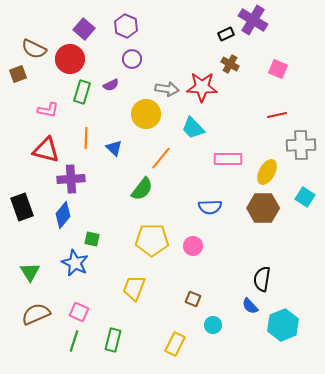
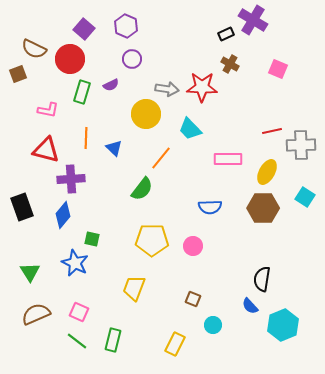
red line at (277, 115): moved 5 px left, 16 px down
cyan trapezoid at (193, 128): moved 3 px left, 1 px down
green line at (74, 341): moved 3 px right; rotated 70 degrees counterclockwise
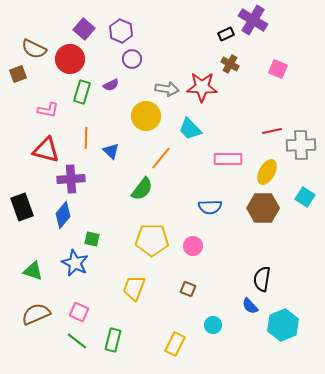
purple hexagon at (126, 26): moved 5 px left, 5 px down
yellow circle at (146, 114): moved 2 px down
blue triangle at (114, 148): moved 3 px left, 3 px down
green triangle at (30, 272): moved 3 px right, 1 px up; rotated 40 degrees counterclockwise
brown square at (193, 299): moved 5 px left, 10 px up
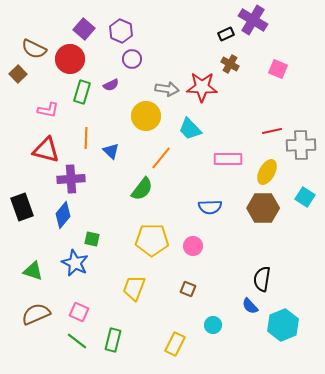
brown square at (18, 74): rotated 24 degrees counterclockwise
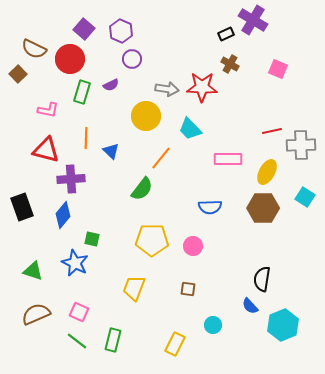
brown square at (188, 289): rotated 14 degrees counterclockwise
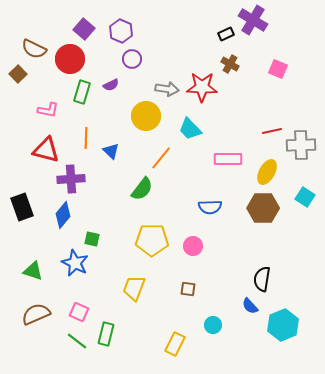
green rectangle at (113, 340): moved 7 px left, 6 px up
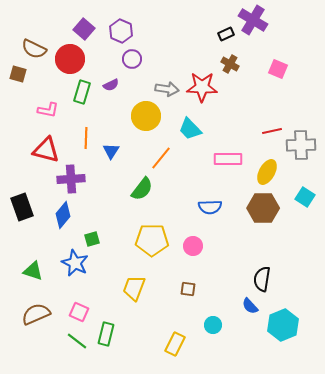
brown square at (18, 74): rotated 30 degrees counterclockwise
blue triangle at (111, 151): rotated 18 degrees clockwise
green square at (92, 239): rotated 28 degrees counterclockwise
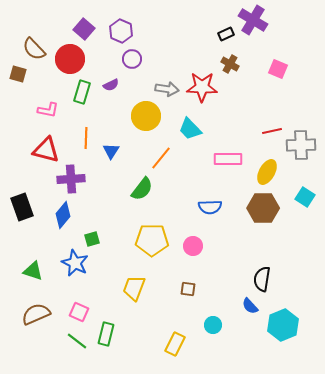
brown semicircle at (34, 49): rotated 20 degrees clockwise
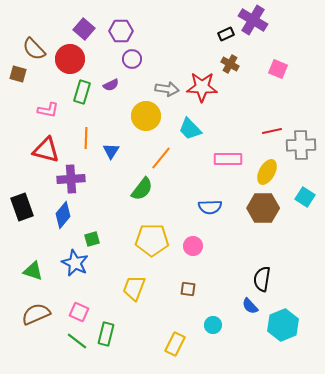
purple hexagon at (121, 31): rotated 25 degrees counterclockwise
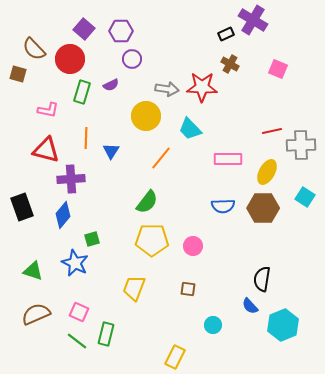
green semicircle at (142, 189): moved 5 px right, 13 px down
blue semicircle at (210, 207): moved 13 px right, 1 px up
yellow rectangle at (175, 344): moved 13 px down
